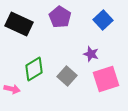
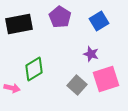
blue square: moved 4 px left, 1 px down; rotated 12 degrees clockwise
black rectangle: rotated 36 degrees counterclockwise
gray square: moved 10 px right, 9 px down
pink arrow: moved 1 px up
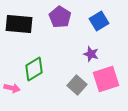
black rectangle: rotated 16 degrees clockwise
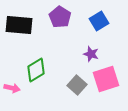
black rectangle: moved 1 px down
green diamond: moved 2 px right, 1 px down
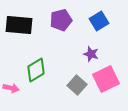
purple pentagon: moved 1 px right, 3 px down; rotated 25 degrees clockwise
pink square: rotated 8 degrees counterclockwise
pink arrow: moved 1 px left
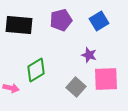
purple star: moved 2 px left, 1 px down
pink square: rotated 24 degrees clockwise
gray square: moved 1 px left, 2 px down
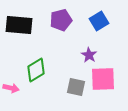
purple star: rotated 14 degrees clockwise
pink square: moved 3 px left
gray square: rotated 30 degrees counterclockwise
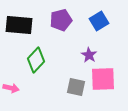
green diamond: moved 10 px up; rotated 15 degrees counterclockwise
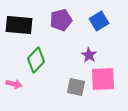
pink arrow: moved 3 px right, 4 px up
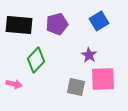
purple pentagon: moved 4 px left, 4 px down
